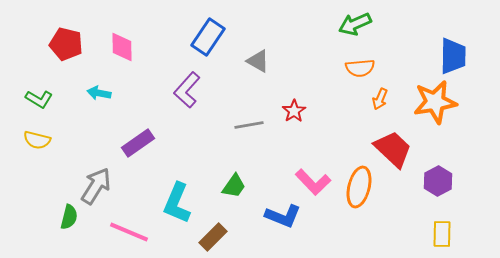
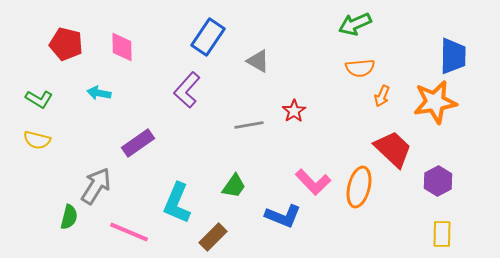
orange arrow: moved 2 px right, 3 px up
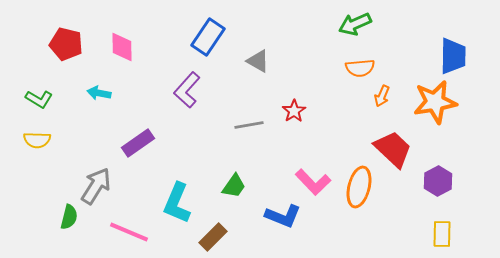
yellow semicircle: rotated 12 degrees counterclockwise
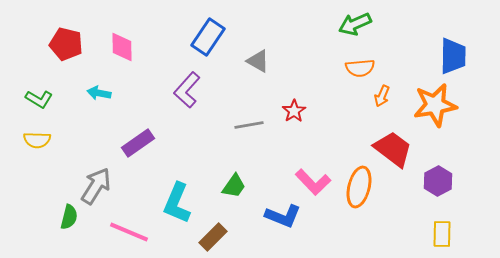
orange star: moved 3 px down
red trapezoid: rotated 6 degrees counterclockwise
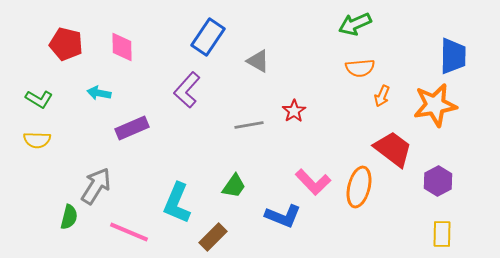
purple rectangle: moved 6 px left, 15 px up; rotated 12 degrees clockwise
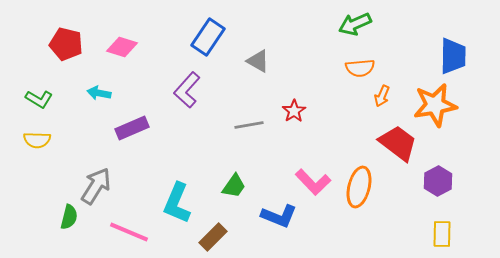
pink diamond: rotated 72 degrees counterclockwise
red trapezoid: moved 5 px right, 6 px up
blue L-shape: moved 4 px left
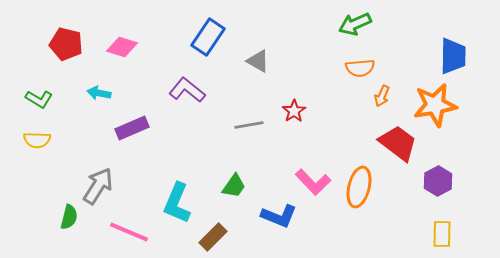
purple L-shape: rotated 87 degrees clockwise
gray arrow: moved 2 px right
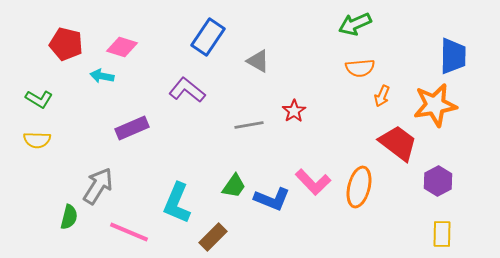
cyan arrow: moved 3 px right, 17 px up
blue L-shape: moved 7 px left, 17 px up
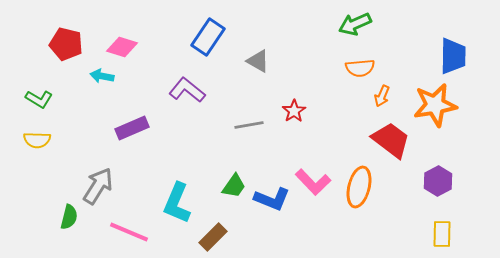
red trapezoid: moved 7 px left, 3 px up
